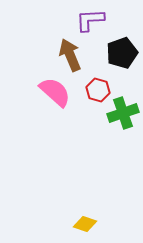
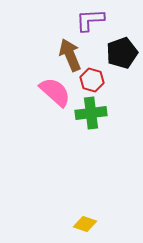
red hexagon: moved 6 px left, 10 px up
green cross: moved 32 px left; rotated 12 degrees clockwise
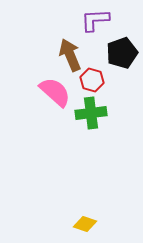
purple L-shape: moved 5 px right
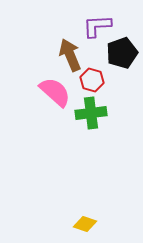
purple L-shape: moved 2 px right, 6 px down
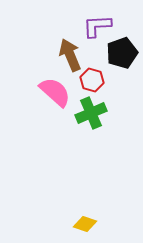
green cross: rotated 16 degrees counterclockwise
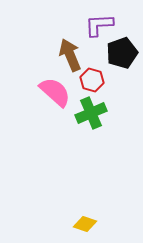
purple L-shape: moved 2 px right, 1 px up
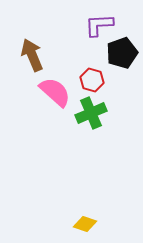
brown arrow: moved 38 px left
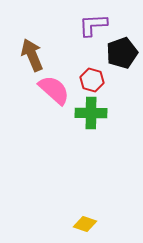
purple L-shape: moved 6 px left
pink semicircle: moved 1 px left, 2 px up
green cross: rotated 24 degrees clockwise
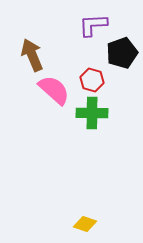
green cross: moved 1 px right
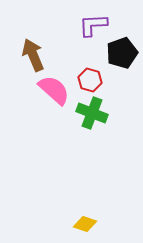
brown arrow: moved 1 px right
red hexagon: moved 2 px left
green cross: rotated 20 degrees clockwise
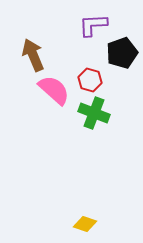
green cross: moved 2 px right
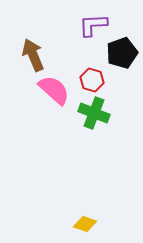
red hexagon: moved 2 px right
